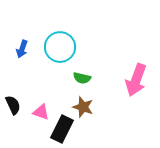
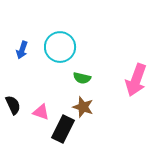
blue arrow: moved 1 px down
black rectangle: moved 1 px right
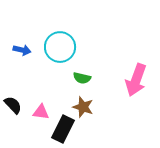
blue arrow: rotated 96 degrees counterclockwise
black semicircle: rotated 18 degrees counterclockwise
pink triangle: rotated 12 degrees counterclockwise
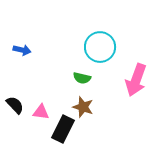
cyan circle: moved 40 px right
black semicircle: moved 2 px right
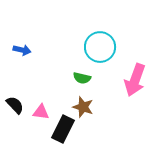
pink arrow: moved 1 px left
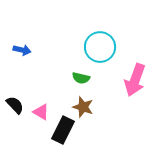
green semicircle: moved 1 px left
pink triangle: rotated 24 degrees clockwise
black rectangle: moved 1 px down
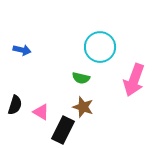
pink arrow: moved 1 px left
black semicircle: rotated 60 degrees clockwise
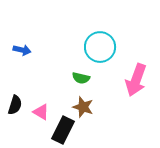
pink arrow: moved 2 px right
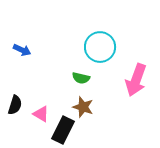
blue arrow: rotated 12 degrees clockwise
pink triangle: moved 2 px down
